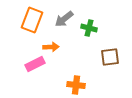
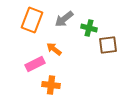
orange arrow: moved 3 px right, 2 px down; rotated 140 degrees counterclockwise
brown square: moved 2 px left, 12 px up
orange cross: moved 25 px left
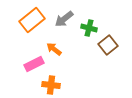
orange rectangle: rotated 30 degrees clockwise
brown square: rotated 30 degrees counterclockwise
pink rectangle: moved 1 px left
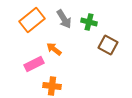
gray arrow: rotated 84 degrees counterclockwise
green cross: moved 6 px up
brown square: rotated 24 degrees counterclockwise
orange cross: moved 1 px right, 1 px down
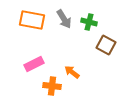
orange rectangle: rotated 50 degrees clockwise
brown square: moved 2 px left
orange arrow: moved 18 px right, 23 px down
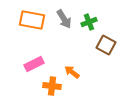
green cross: rotated 35 degrees counterclockwise
